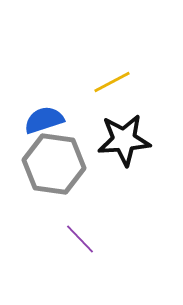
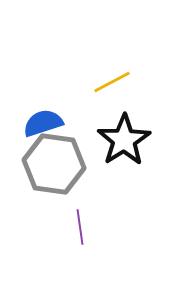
blue semicircle: moved 1 px left, 3 px down
black star: rotated 28 degrees counterclockwise
purple line: moved 12 px up; rotated 36 degrees clockwise
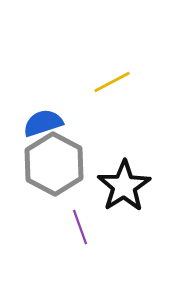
black star: moved 46 px down
gray hexagon: rotated 20 degrees clockwise
purple line: rotated 12 degrees counterclockwise
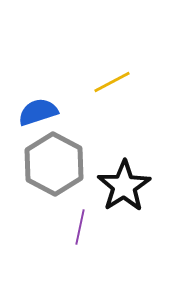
blue semicircle: moved 5 px left, 11 px up
purple line: rotated 32 degrees clockwise
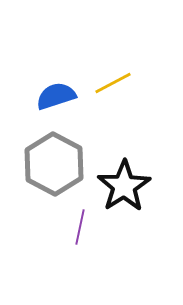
yellow line: moved 1 px right, 1 px down
blue semicircle: moved 18 px right, 16 px up
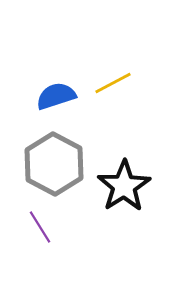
purple line: moved 40 px left; rotated 44 degrees counterclockwise
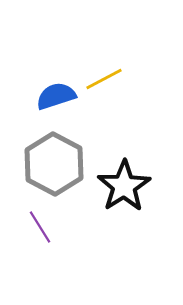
yellow line: moved 9 px left, 4 px up
